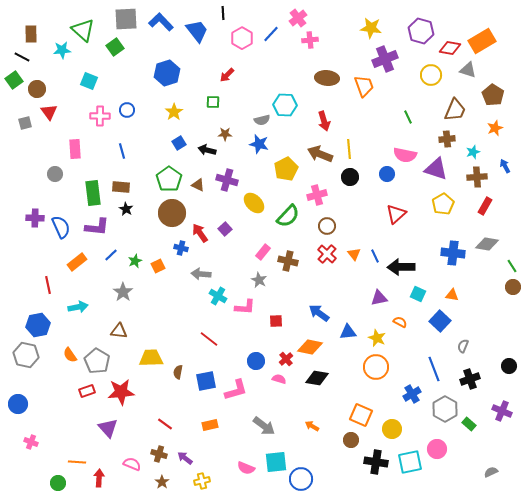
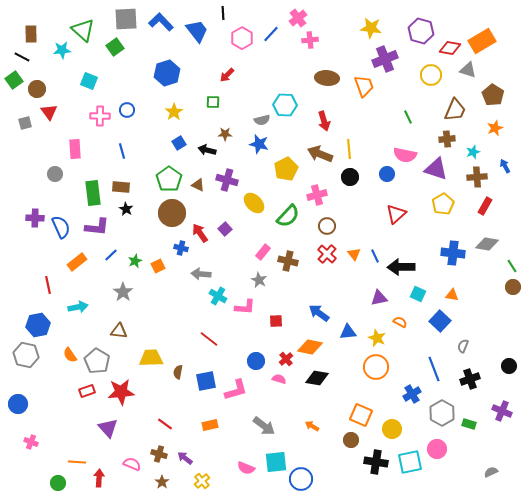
gray hexagon at (445, 409): moved 3 px left, 4 px down
green rectangle at (469, 424): rotated 24 degrees counterclockwise
yellow cross at (202, 481): rotated 28 degrees counterclockwise
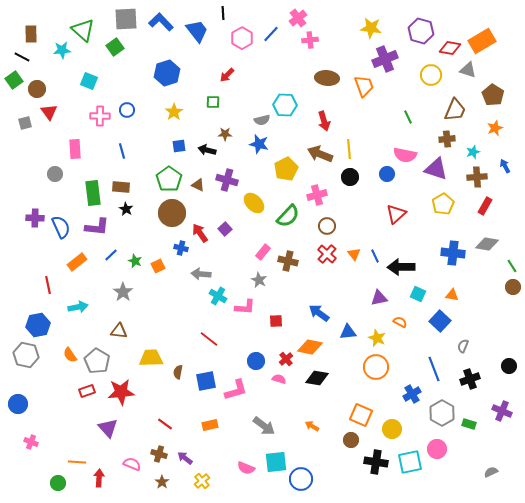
blue square at (179, 143): moved 3 px down; rotated 24 degrees clockwise
green star at (135, 261): rotated 24 degrees counterclockwise
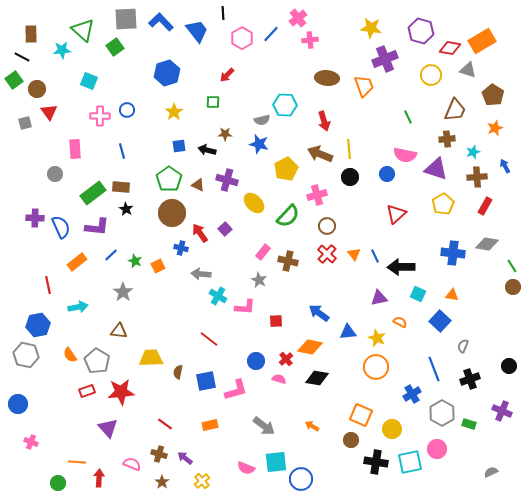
green rectangle at (93, 193): rotated 60 degrees clockwise
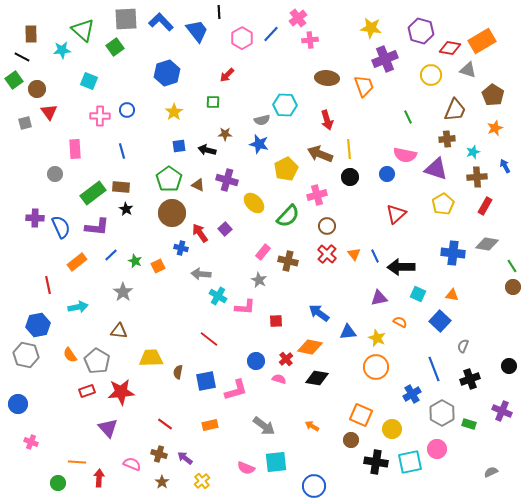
black line at (223, 13): moved 4 px left, 1 px up
red arrow at (324, 121): moved 3 px right, 1 px up
blue circle at (301, 479): moved 13 px right, 7 px down
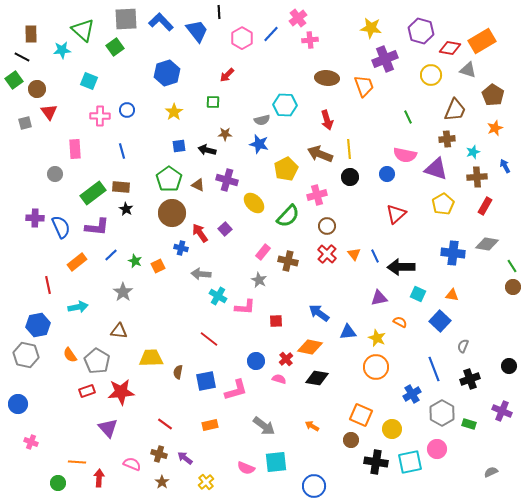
yellow cross at (202, 481): moved 4 px right, 1 px down
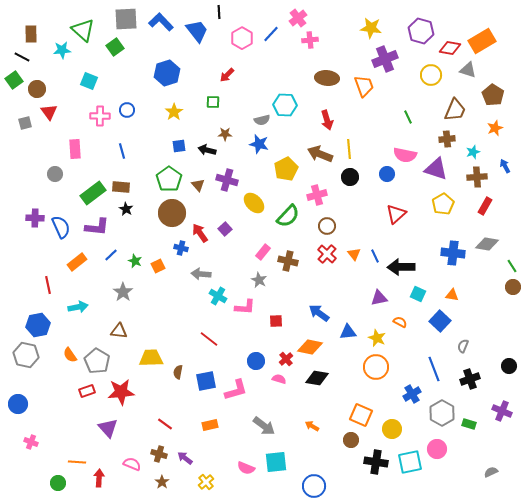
brown triangle at (198, 185): rotated 24 degrees clockwise
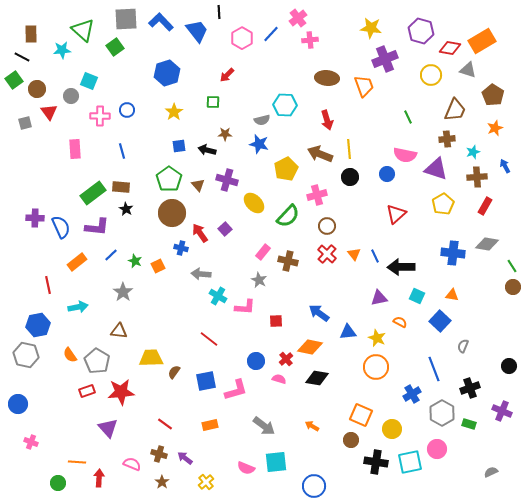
gray circle at (55, 174): moved 16 px right, 78 px up
cyan square at (418, 294): moved 1 px left, 2 px down
brown semicircle at (178, 372): moved 4 px left; rotated 24 degrees clockwise
black cross at (470, 379): moved 9 px down
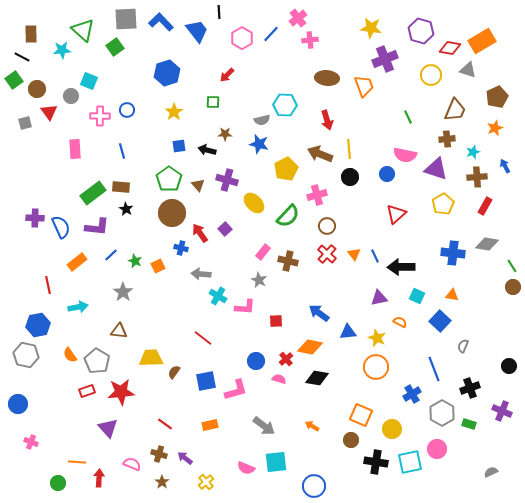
brown pentagon at (493, 95): moved 4 px right, 2 px down; rotated 15 degrees clockwise
red line at (209, 339): moved 6 px left, 1 px up
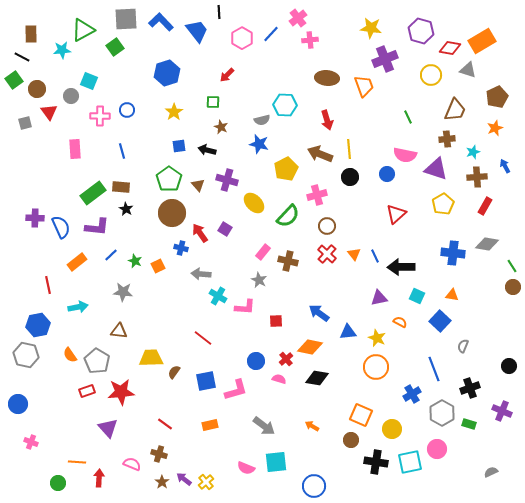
green triangle at (83, 30): rotated 50 degrees clockwise
brown star at (225, 134): moved 4 px left, 7 px up; rotated 24 degrees clockwise
purple square at (225, 229): rotated 16 degrees counterclockwise
gray star at (123, 292): rotated 30 degrees counterclockwise
purple arrow at (185, 458): moved 1 px left, 21 px down
